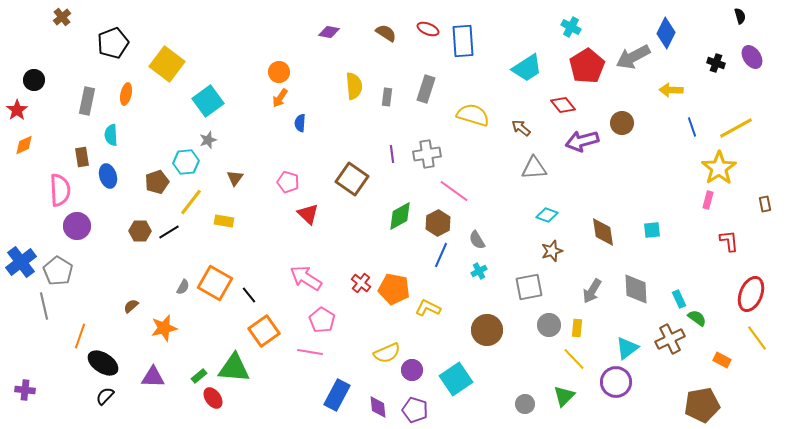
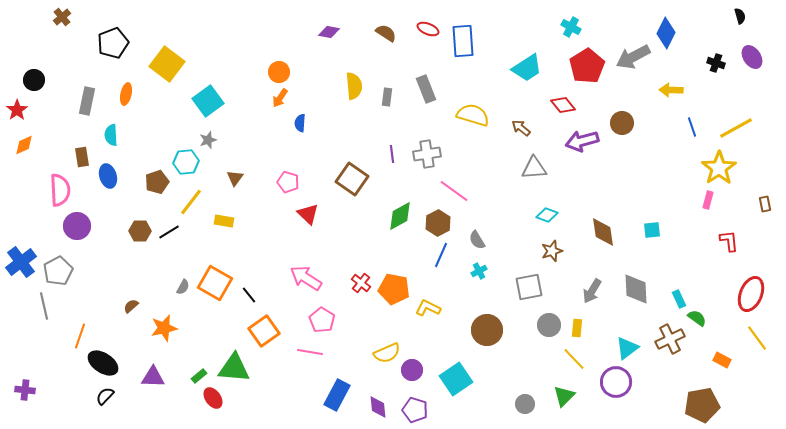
gray rectangle at (426, 89): rotated 40 degrees counterclockwise
gray pentagon at (58, 271): rotated 12 degrees clockwise
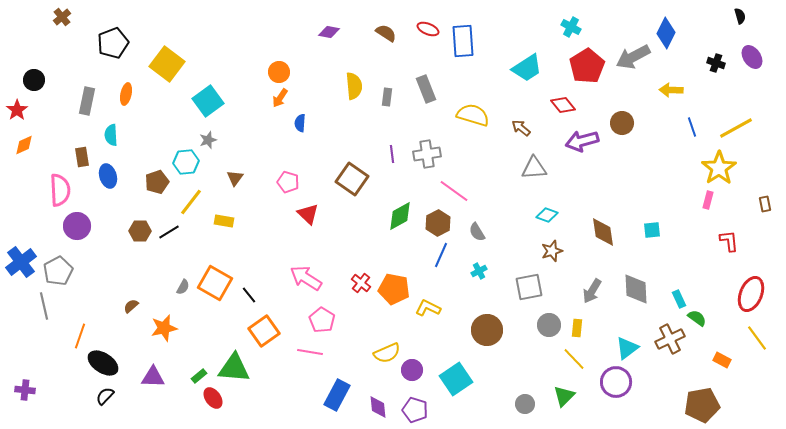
gray semicircle at (477, 240): moved 8 px up
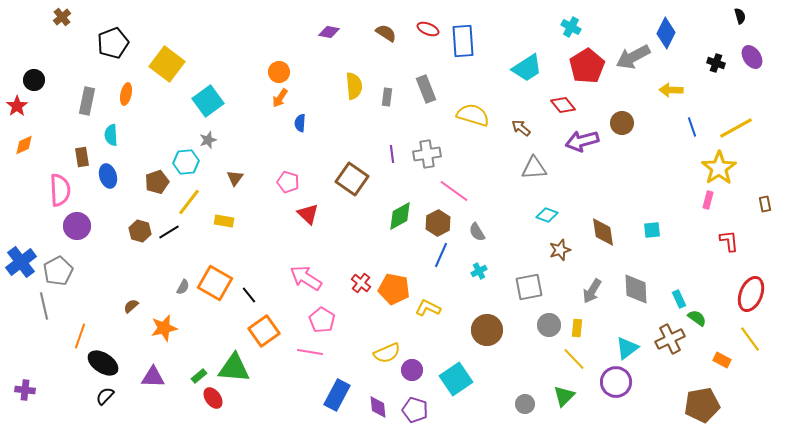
red star at (17, 110): moved 4 px up
yellow line at (191, 202): moved 2 px left
brown hexagon at (140, 231): rotated 15 degrees clockwise
brown star at (552, 251): moved 8 px right, 1 px up
yellow line at (757, 338): moved 7 px left, 1 px down
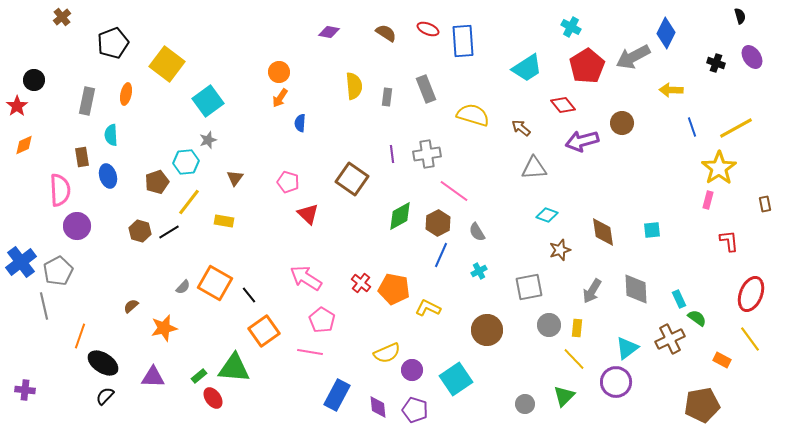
gray semicircle at (183, 287): rotated 14 degrees clockwise
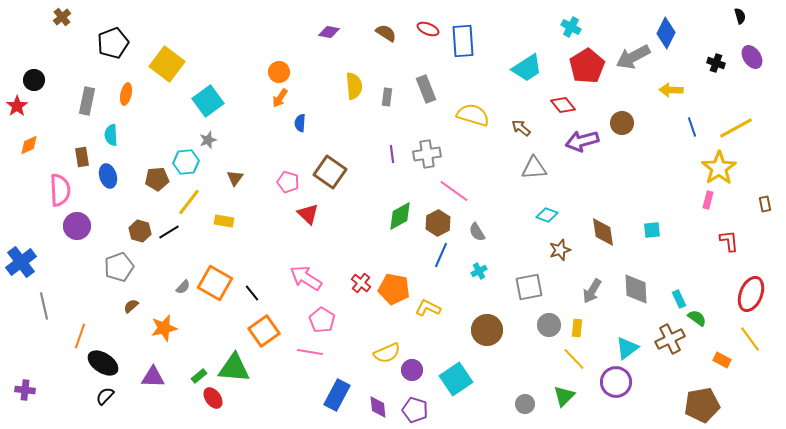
orange diamond at (24, 145): moved 5 px right
brown square at (352, 179): moved 22 px left, 7 px up
brown pentagon at (157, 182): moved 3 px up; rotated 15 degrees clockwise
gray pentagon at (58, 271): moved 61 px right, 4 px up; rotated 8 degrees clockwise
black line at (249, 295): moved 3 px right, 2 px up
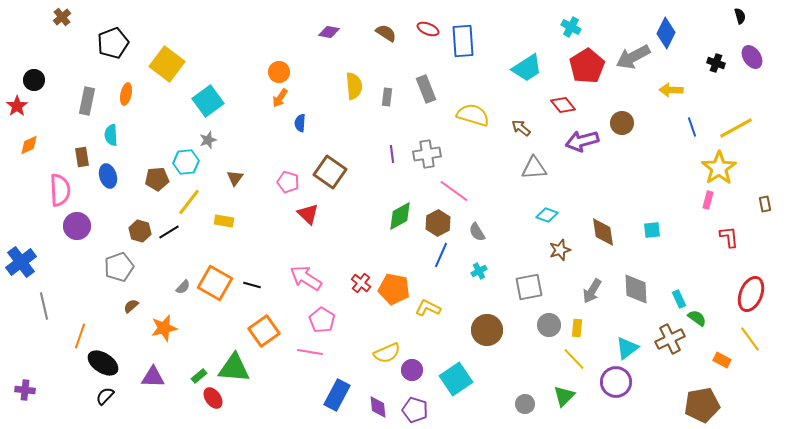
red L-shape at (729, 241): moved 4 px up
black line at (252, 293): moved 8 px up; rotated 36 degrees counterclockwise
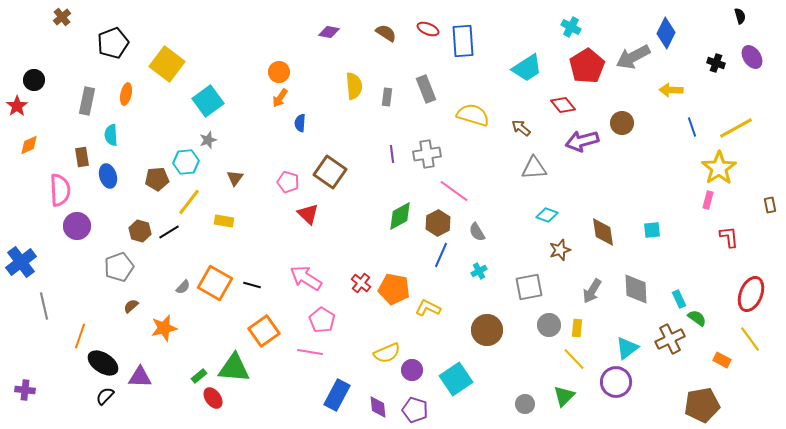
brown rectangle at (765, 204): moved 5 px right, 1 px down
purple triangle at (153, 377): moved 13 px left
